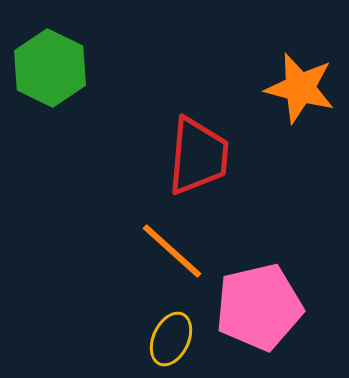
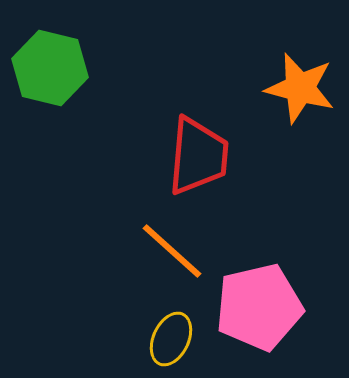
green hexagon: rotated 12 degrees counterclockwise
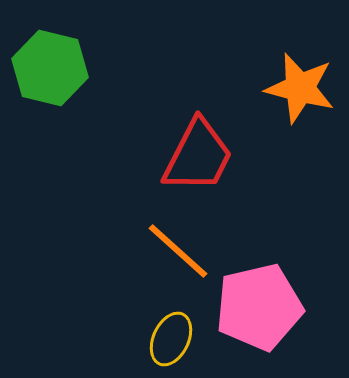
red trapezoid: rotated 22 degrees clockwise
orange line: moved 6 px right
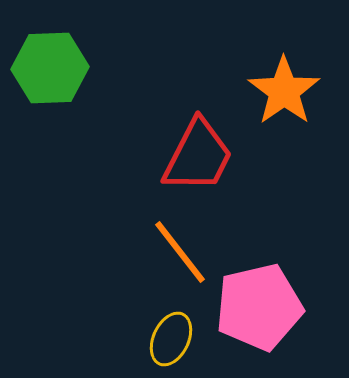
green hexagon: rotated 16 degrees counterclockwise
orange star: moved 16 px left, 3 px down; rotated 22 degrees clockwise
orange line: moved 2 px right, 1 px down; rotated 10 degrees clockwise
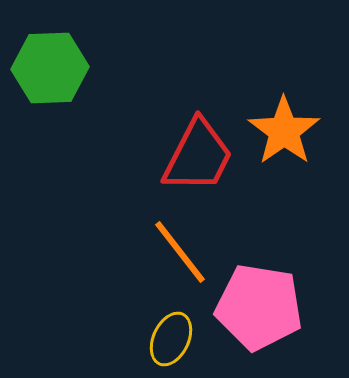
orange star: moved 40 px down
pink pentagon: rotated 22 degrees clockwise
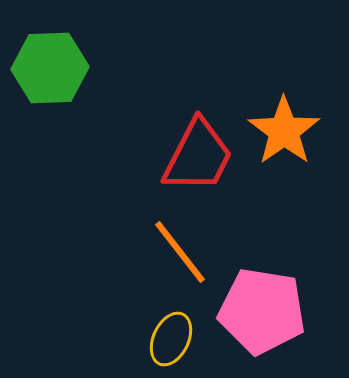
pink pentagon: moved 3 px right, 4 px down
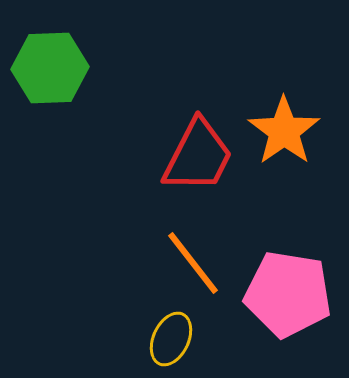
orange line: moved 13 px right, 11 px down
pink pentagon: moved 26 px right, 17 px up
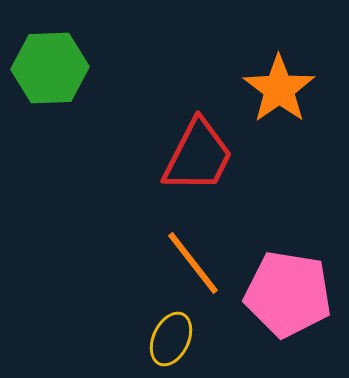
orange star: moved 5 px left, 42 px up
